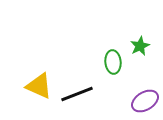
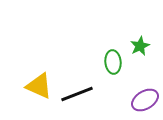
purple ellipse: moved 1 px up
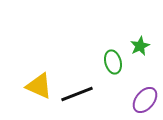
green ellipse: rotated 10 degrees counterclockwise
purple ellipse: rotated 20 degrees counterclockwise
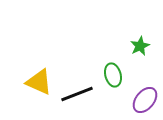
green ellipse: moved 13 px down
yellow triangle: moved 4 px up
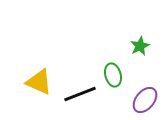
black line: moved 3 px right
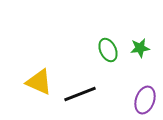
green star: moved 2 px down; rotated 18 degrees clockwise
green ellipse: moved 5 px left, 25 px up; rotated 10 degrees counterclockwise
purple ellipse: rotated 20 degrees counterclockwise
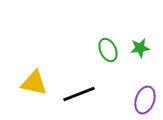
yellow triangle: moved 5 px left, 1 px down; rotated 12 degrees counterclockwise
black line: moved 1 px left
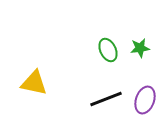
black line: moved 27 px right, 5 px down
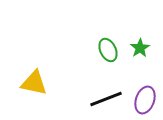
green star: rotated 24 degrees counterclockwise
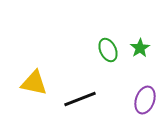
black line: moved 26 px left
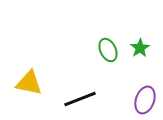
yellow triangle: moved 5 px left
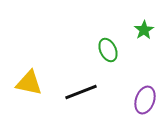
green star: moved 4 px right, 18 px up
black line: moved 1 px right, 7 px up
